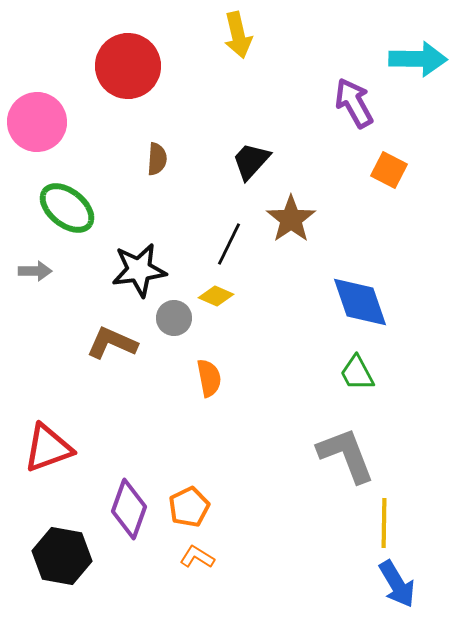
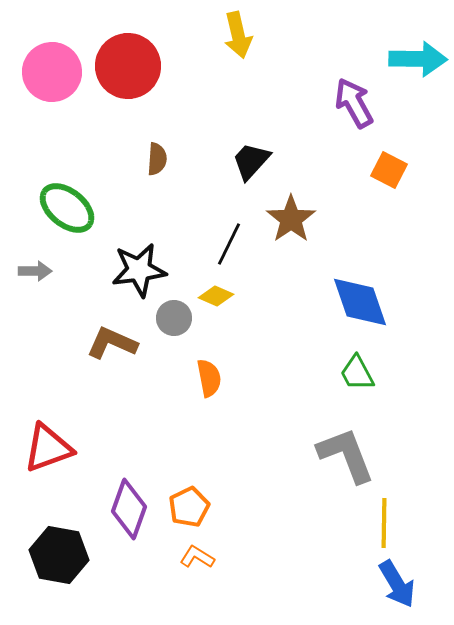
pink circle: moved 15 px right, 50 px up
black hexagon: moved 3 px left, 1 px up
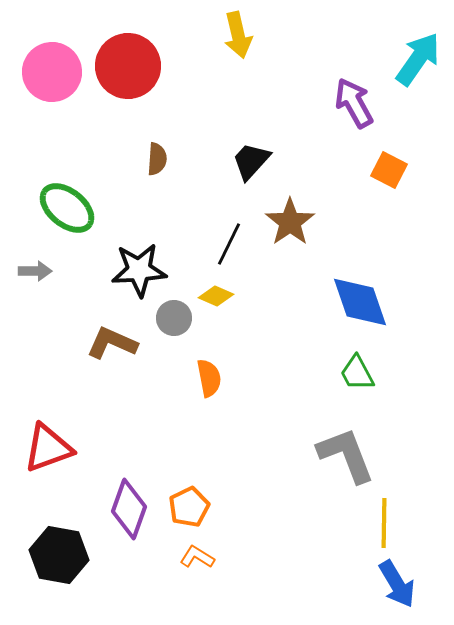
cyan arrow: rotated 56 degrees counterclockwise
brown star: moved 1 px left, 3 px down
black star: rotated 4 degrees clockwise
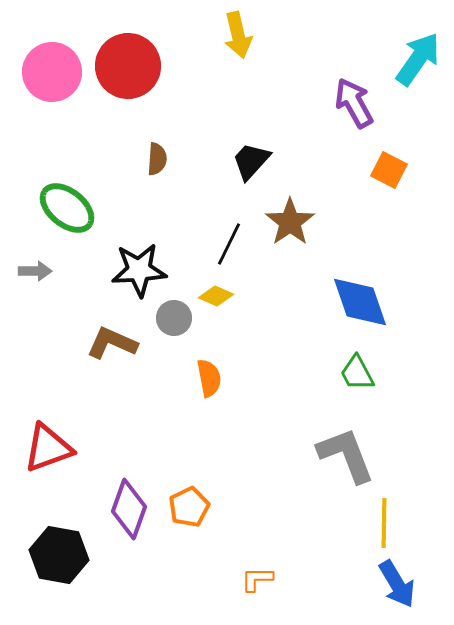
orange L-shape: moved 60 px right, 22 px down; rotated 32 degrees counterclockwise
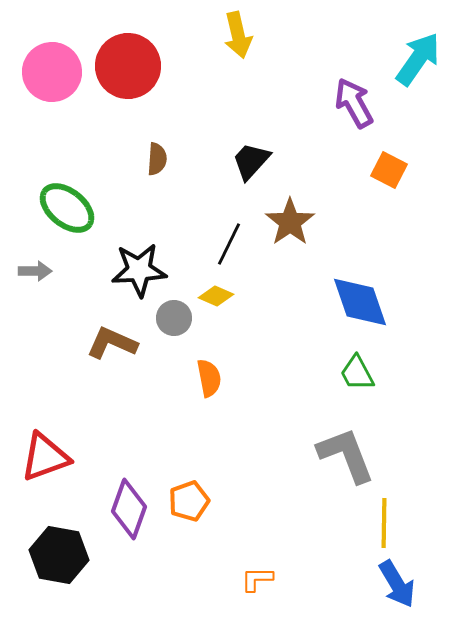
red triangle: moved 3 px left, 9 px down
orange pentagon: moved 6 px up; rotated 6 degrees clockwise
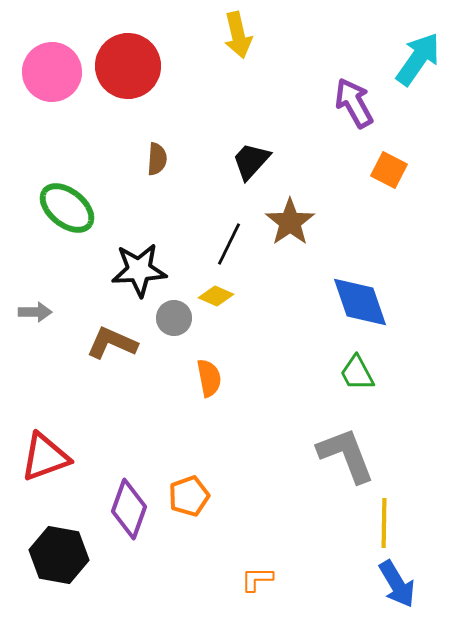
gray arrow: moved 41 px down
orange pentagon: moved 5 px up
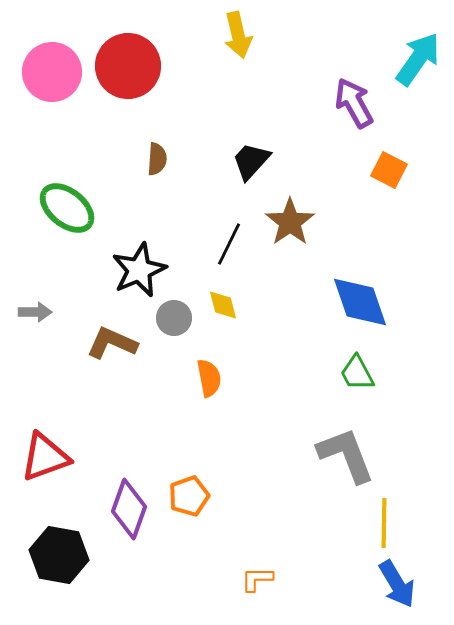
black star: rotated 20 degrees counterclockwise
yellow diamond: moved 7 px right, 9 px down; rotated 52 degrees clockwise
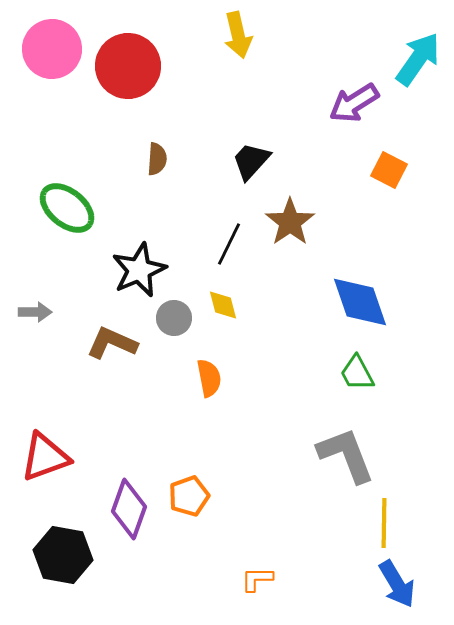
pink circle: moved 23 px up
purple arrow: rotated 93 degrees counterclockwise
black hexagon: moved 4 px right
